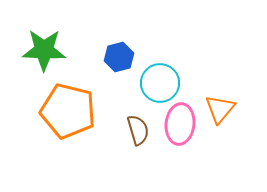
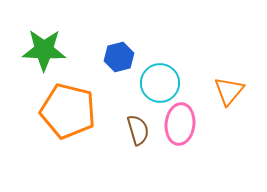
orange triangle: moved 9 px right, 18 px up
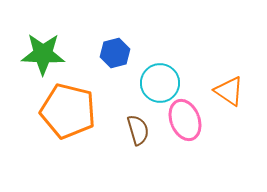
green star: moved 1 px left, 4 px down
blue hexagon: moved 4 px left, 4 px up
orange triangle: rotated 36 degrees counterclockwise
pink ellipse: moved 5 px right, 4 px up; rotated 27 degrees counterclockwise
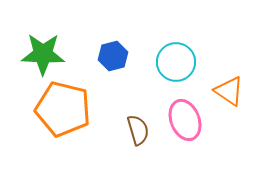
blue hexagon: moved 2 px left, 3 px down
cyan circle: moved 16 px right, 21 px up
orange pentagon: moved 5 px left, 2 px up
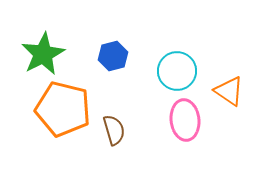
green star: rotated 30 degrees counterclockwise
cyan circle: moved 1 px right, 9 px down
pink ellipse: rotated 15 degrees clockwise
brown semicircle: moved 24 px left
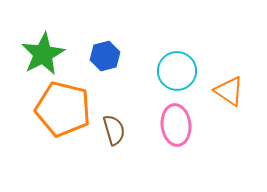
blue hexagon: moved 8 px left
pink ellipse: moved 9 px left, 5 px down
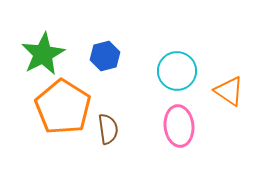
orange pentagon: moved 2 px up; rotated 18 degrees clockwise
pink ellipse: moved 3 px right, 1 px down
brown semicircle: moved 6 px left, 1 px up; rotated 8 degrees clockwise
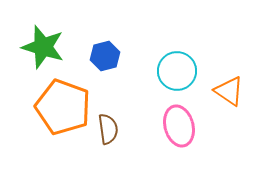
green star: moved 7 px up; rotated 27 degrees counterclockwise
orange pentagon: rotated 12 degrees counterclockwise
pink ellipse: rotated 9 degrees counterclockwise
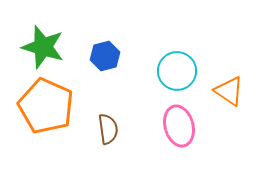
orange pentagon: moved 17 px left, 1 px up; rotated 4 degrees clockwise
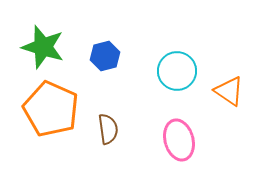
orange pentagon: moved 5 px right, 3 px down
pink ellipse: moved 14 px down
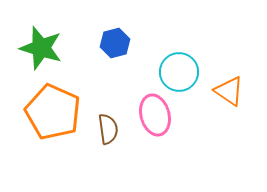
green star: moved 2 px left, 1 px down
blue hexagon: moved 10 px right, 13 px up
cyan circle: moved 2 px right, 1 px down
orange pentagon: moved 2 px right, 3 px down
pink ellipse: moved 24 px left, 25 px up
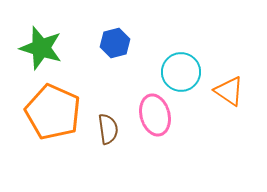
cyan circle: moved 2 px right
